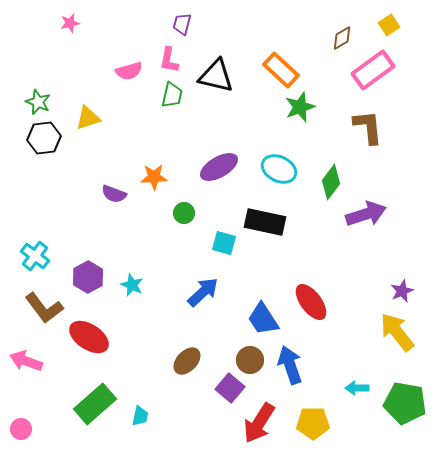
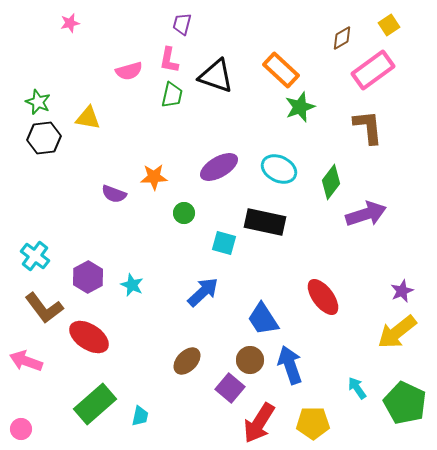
black triangle at (216, 76): rotated 6 degrees clockwise
yellow triangle at (88, 118): rotated 28 degrees clockwise
red ellipse at (311, 302): moved 12 px right, 5 px up
yellow arrow at (397, 332): rotated 90 degrees counterclockwise
cyan arrow at (357, 388): rotated 55 degrees clockwise
green pentagon at (405, 403): rotated 15 degrees clockwise
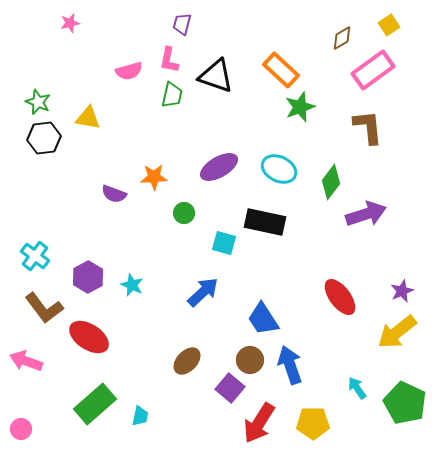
red ellipse at (323, 297): moved 17 px right
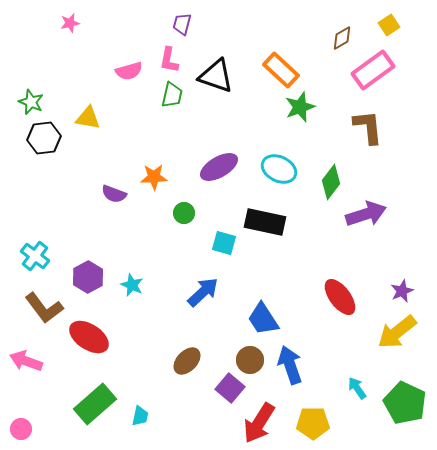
green star at (38, 102): moved 7 px left
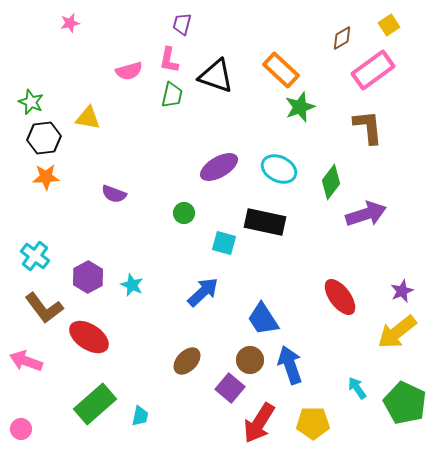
orange star at (154, 177): moved 108 px left
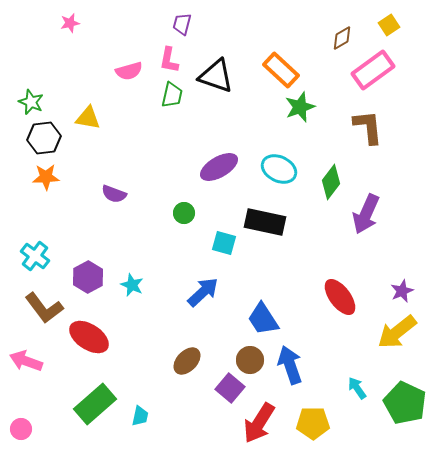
purple arrow at (366, 214): rotated 132 degrees clockwise
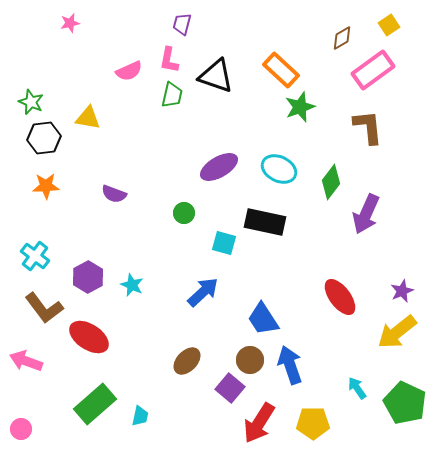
pink semicircle at (129, 71): rotated 8 degrees counterclockwise
orange star at (46, 177): moved 9 px down
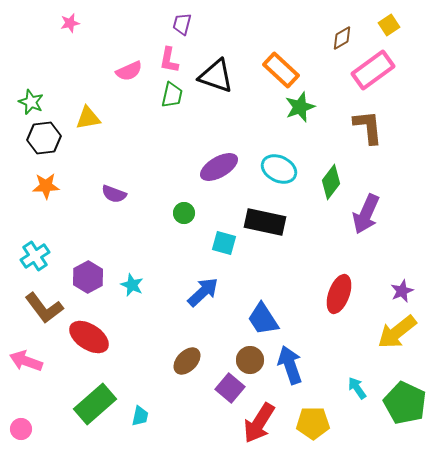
yellow triangle at (88, 118): rotated 20 degrees counterclockwise
cyan cross at (35, 256): rotated 20 degrees clockwise
red ellipse at (340, 297): moved 1 px left, 3 px up; rotated 57 degrees clockwise
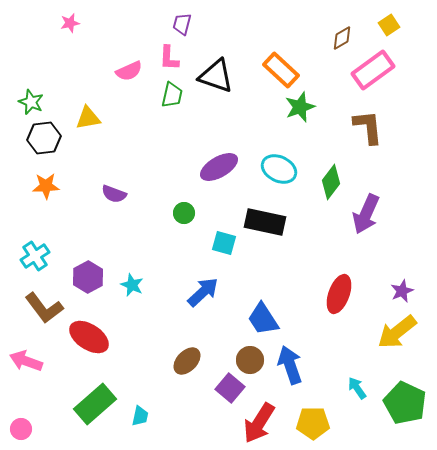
pink L-shape at (169, 60): moved 2 px up; rotated 8 degrees counterclockwise
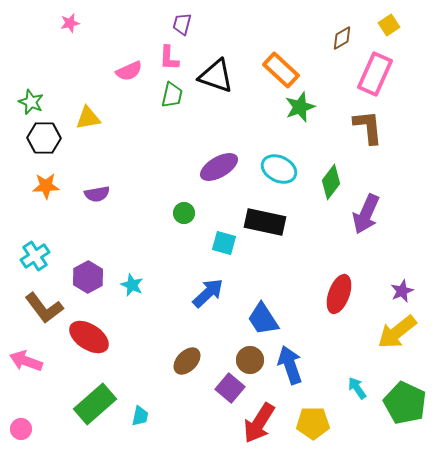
pink rectangle at (373, 70): moved 2 px right, 4 px down; rotated 30 degrees counterclockwise
black hexagon at (44, 138): rotated 8 degrees clockwise
purple semicircle at (114, 194): moved 17 px left; rotated 30 degrees counterclockwise
blue arrow at (203, 292): moved 5 px right, 1 px down
